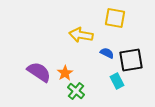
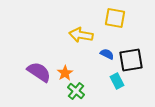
blue semicircle: moved 1 px down
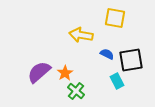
purple semicircle: rotated 75 degrees counterclockwise
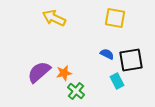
yellow arrow: moved 27 px left, 17 px up; rotated 15 degrees clockwise
orange star: moved 1 px left; rotated 21 degrees clockwise
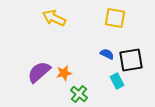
green cross: moved 3 px right, 3 px down
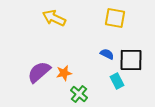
black square: rotated 10 degrees clockwise
